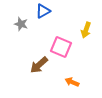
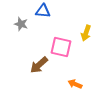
blue triangle: rotated 35 degrees clockwise
yellow arrow: moved 3 px down
pink square: rotated 10 degrees counterclockwise
orange arrow: moved 3 px right, 2 px down
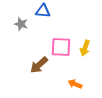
yellow arrow: moved 1 px left, 15 px down
pink square: rotated 10 degrees counterclockwise
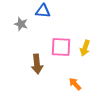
brown arrow: moved 2 px left, 1 px up; rotated 54 degrees counterclockwise
orange arrow: rotated 24 degrees clockwise
